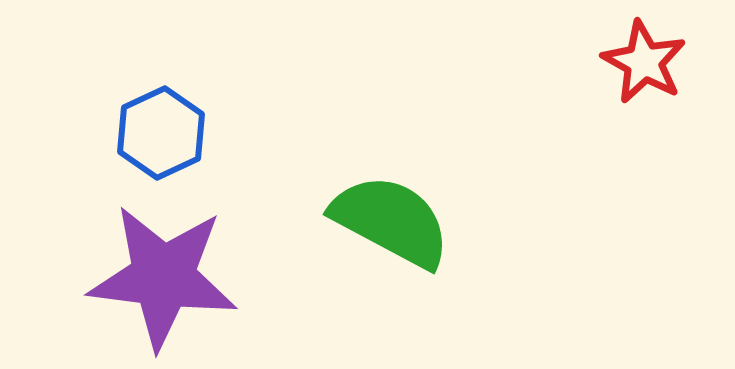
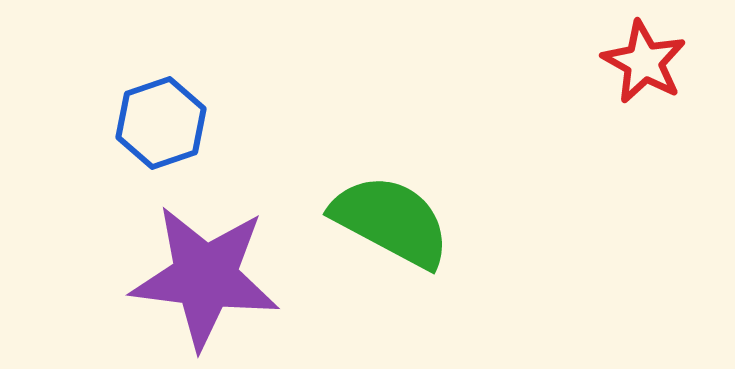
blue hexagon: moved 10 px up; rotated 6 degrees clockwise
purple star: moved 42 px right
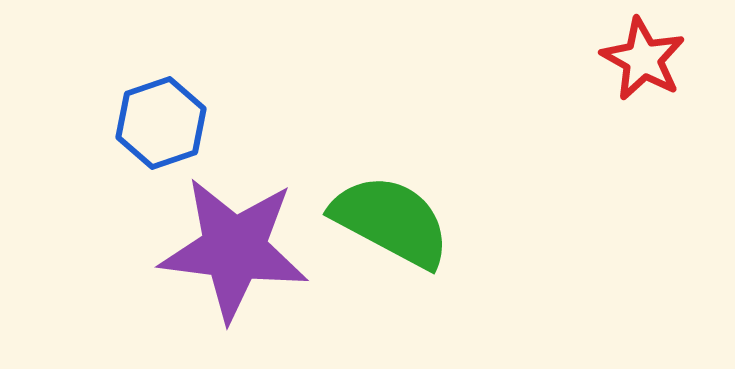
red star: moved 1 px left, 3 px up
purple star: moved 29 px right, 28 px up
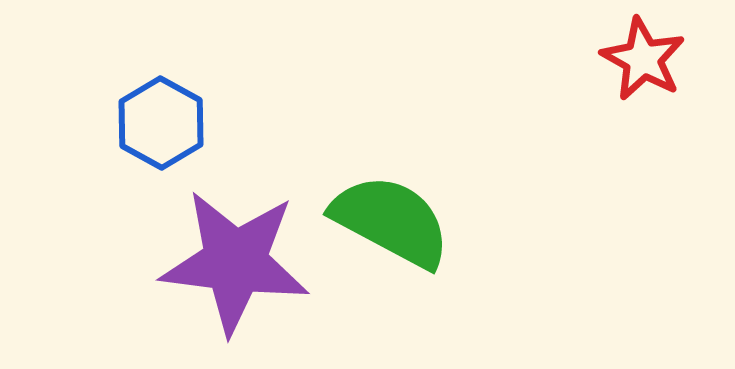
blue hexagon: rotated 12 degrees counterclockwise
purple star: moved 1 px right, 13 px down
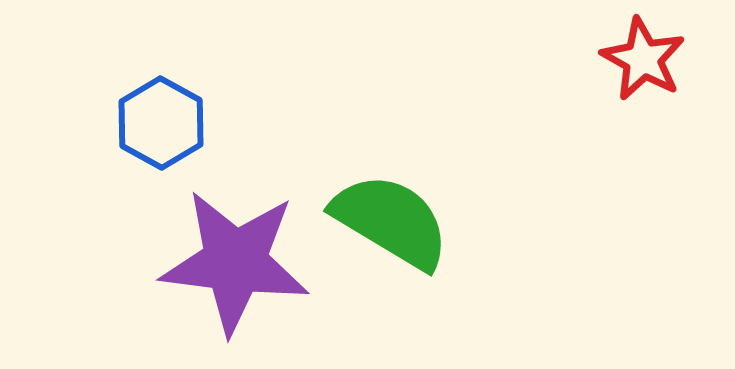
green semicircle: rotated 3 degrees clockwise
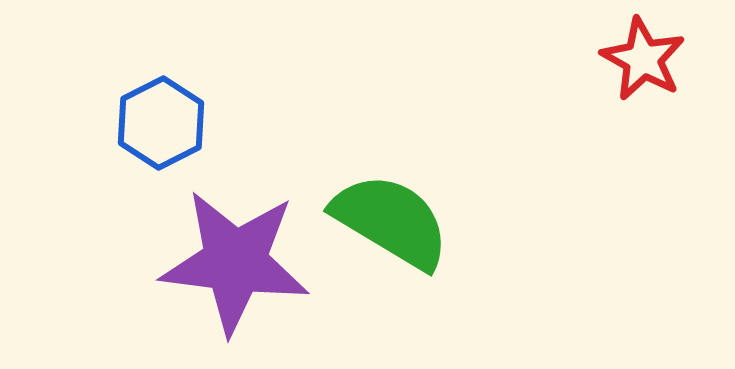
blue hexagon: rotated 4 degrees clockwise
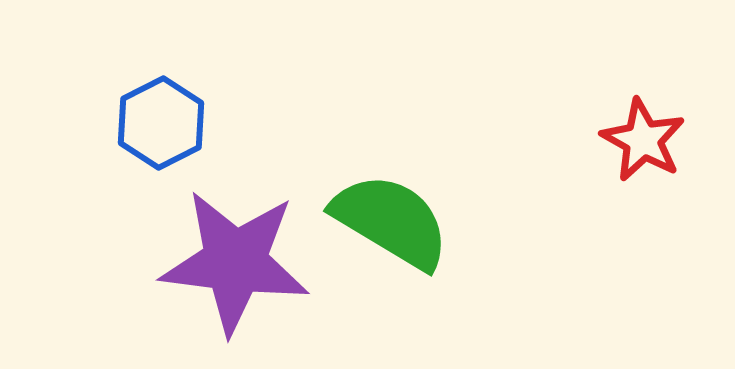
red star: moved 81 px down
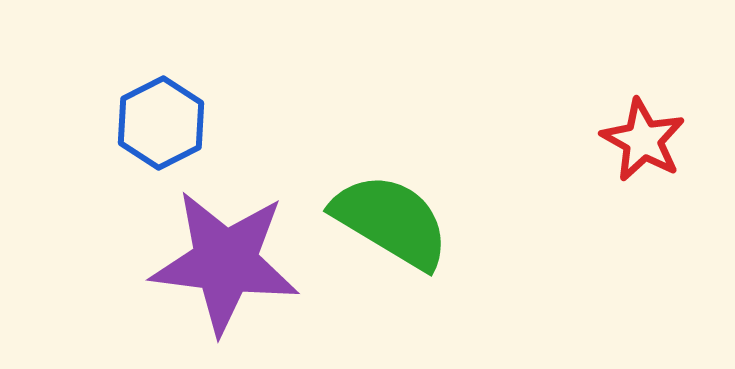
purple star: moved 10 px left
